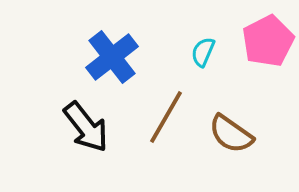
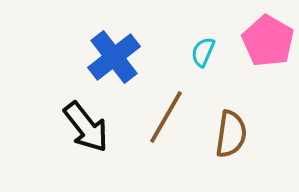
pink pentagon: rotated 15 degrees counterclockwise
blue cross: moved 2 px right
brown semicircle: rotated 117 degrees counterclockwise
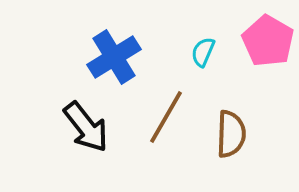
blue cross: rotated 6 degrees clockwise
brown semicircle: rotated 6 degrees counterclockwise
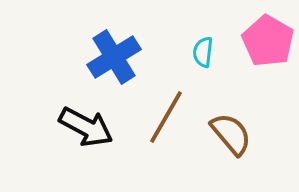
cyan semicircle: rotated 16 degrees counterclockwise
black arrow: rotated 24 degrees counterclockwise
brown semicircle: rotated 42 degrees counterclockwise
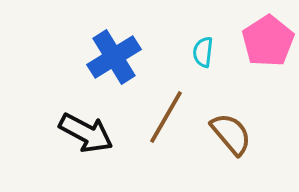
pink pentagon: rotated 9 degrees clockwise
black arrow: moved 6 px down
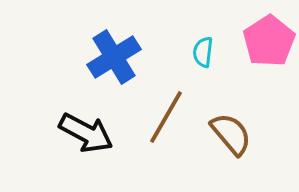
pink pentagon: moved 1 px right
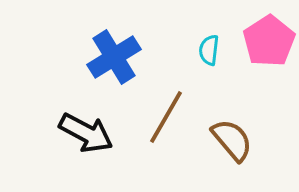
cyan semicircle: moved 6 px right, 2 px up
brown semicircle: moved 1 px right, 6 px down
